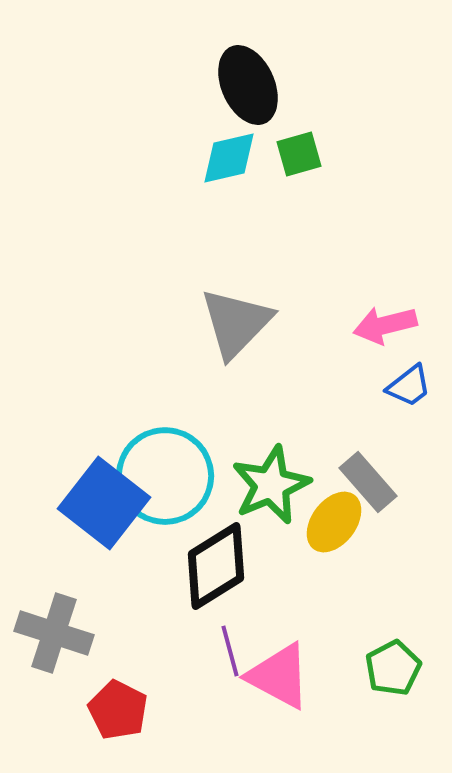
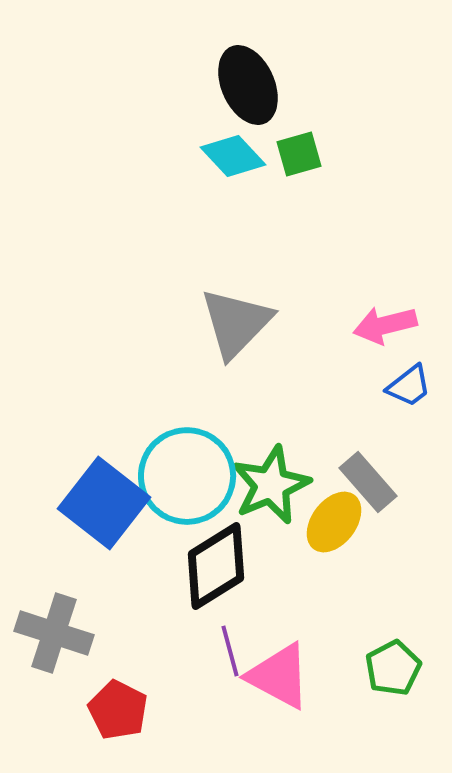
cyan diamond: moved 4 px right, 2 px up; rotated 60 degrees clockwise
cyan circle: moved 22 px right
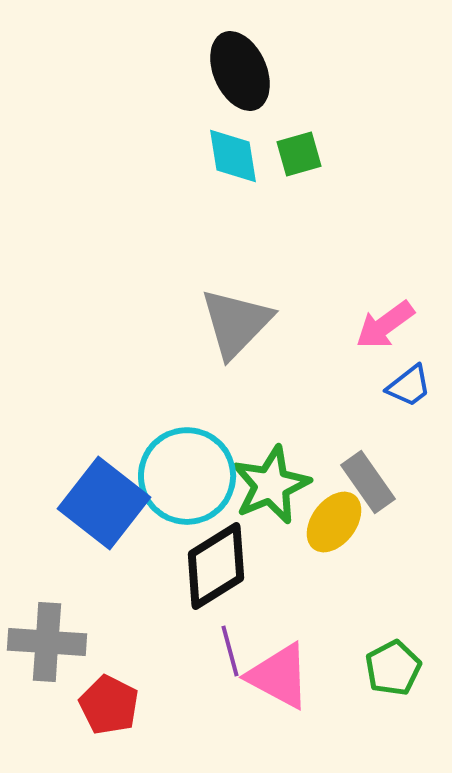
black ellipse: moved 8 px left, 14 px up
cyan diamond: rotated 34 degrees clockwise
pink arrow: rotated 22 degrees counterclockwise
gray rectangle: rotated 6 degrees clockwise
gray cross: moved 7 px left, 9 px down; rotated 14 degrees counterclockwise
red pentagon: moved 9 px left, 5 px up
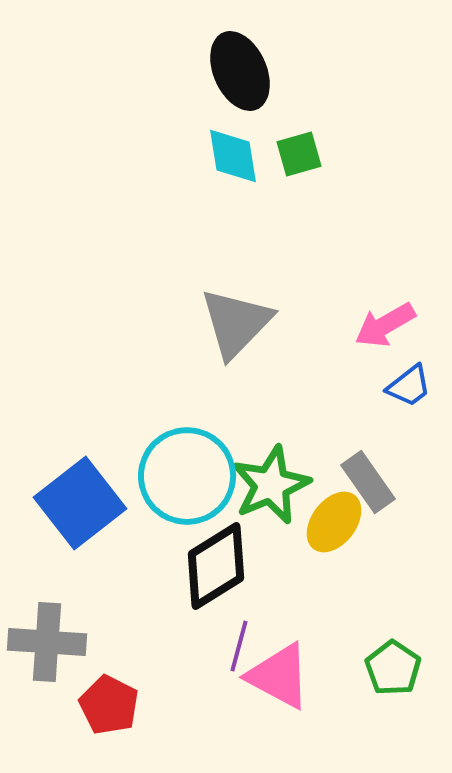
pink arrow: rotated 6 degrees clockwise
blue square: moved 24 px left; rotated 14 degrees clockwise
purple line: moved 9 px right, 5 px up; rotated 30 degrees clockwise
green pentagon: rotated 10 degrees counterclockwise
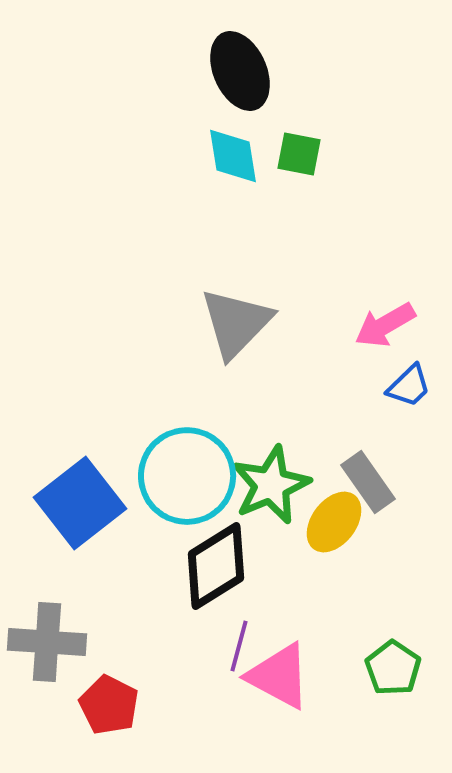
green square: rotated 27 degrees clockwise
blue trapezoid: rotated 6 degrees counterclockwise
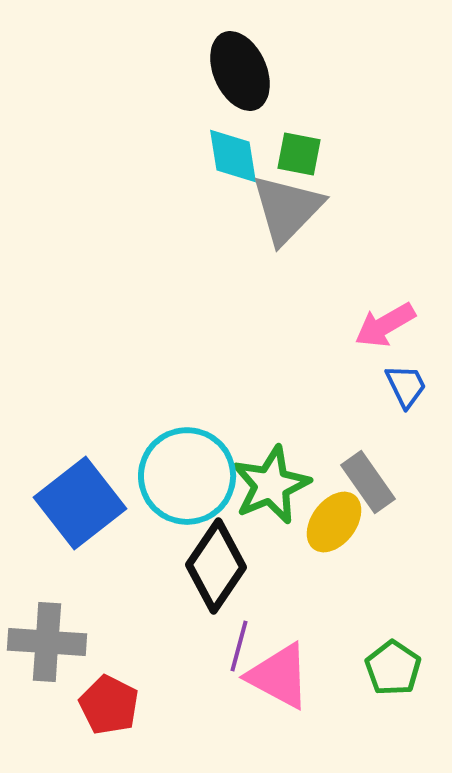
gray triangle: moved 51 px right, 114 px up
blue trapezoid: moved 3 px left; rotated 72 degrees counterclockwise
black diamond: rotated 24 degrees counterclockwise
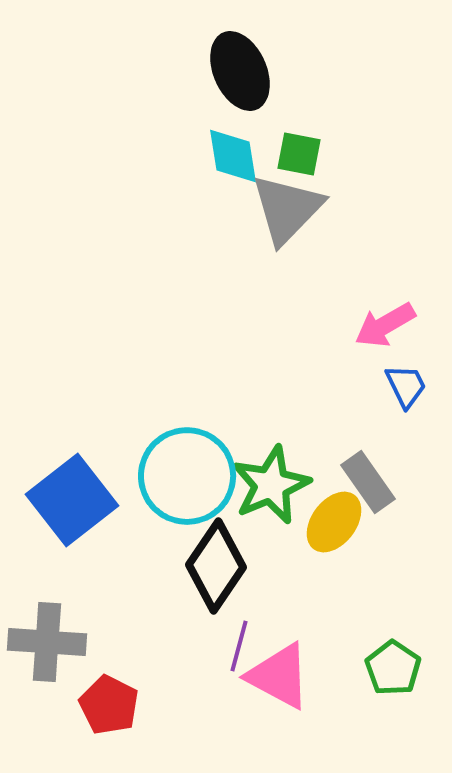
blue square: moved 8 px left, 3 px up
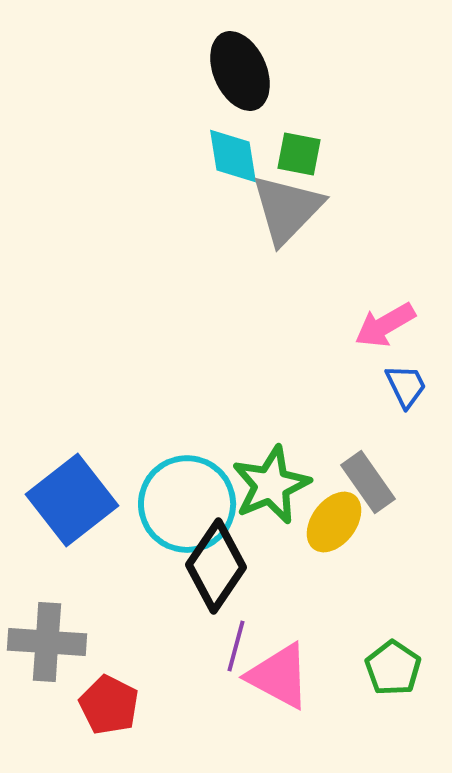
cyan circle: moved 28 px down
purple line: moved 3 px left
